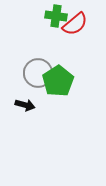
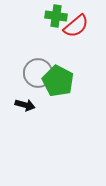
red semicircle: moved 1 px right, 2 px down
green pentagon: rotated 12 degrees counterclockwise
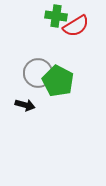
red semicircle: rotated 8 degrees clockwise
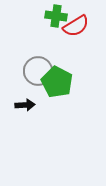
gray circle: moved 2 px up
green pentagon: moved 1 px left, 1 px down
black arrow: rotated 18 degrees counterclockwise
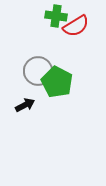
black arrow: rotated 24 degrees counterclockwise
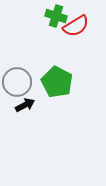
green cross: rotated 10 degrees clockwise
gray circle: moved 21 px left, 11 px down
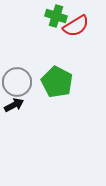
black arrow: moved 11 px left
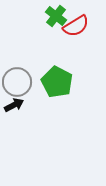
green cross: rotated 20 degrees clockwise
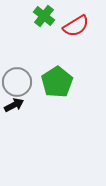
green cross: moved 12 px left
green pentagon: rotated 12 degrees clockwise
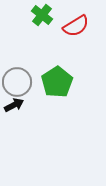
green cross: moved 2 px left, 1 px up
